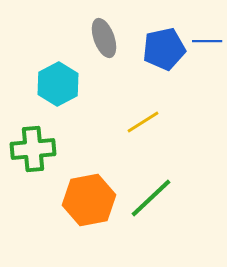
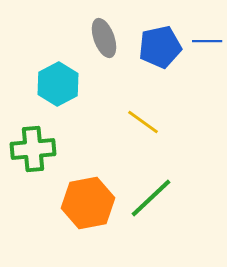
blue pentagon: moved 4 px left, 2 px up
yellow line: rotated 68 degrees clockwise
orange hexagon: moved 1 px left, 3 px down
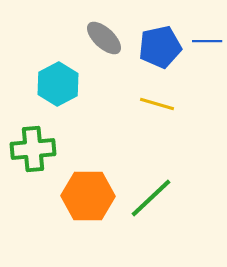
gray ellipse: rotated 27 degrees counterclockwise
yellow line: moved 14 px right, 18 px up; rotated 20 degrees counterclockwise
orange hexagon: moved 7 px up; rotated 12 degrees clockwise
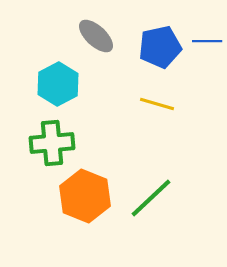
gray ellipse: moved 8 px left, 2 px up
green cross: moved 19 px right, 6 px up
orange hexagon: moved 3 px left; rotated 21 degrees clockwise
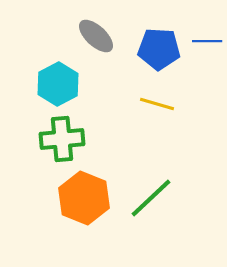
blue pentagon: moved 1 px left, 2 px down; rotated 15 degrees clockwise
green cross: moved 10 px right, 4 px up
orange hexagon: moved 1 px left, 2 px down
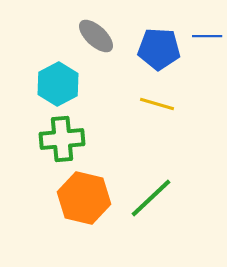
blue line: moved 5 px up
orange hexagon: rotated 9 degrees counterclockwise
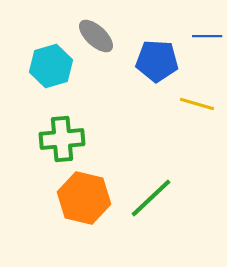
blue pentagon: moved 2 px left, 12 px down
cyan hexagon: moved 7 px left, 18 px up; rotated 12 degrees clockwise
yellow line: moved 40 px right
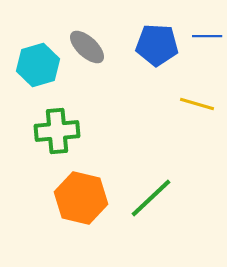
gray ellipse: moved 9 px left, 11 px down
blue pentagon: moved 16 px up
cyan hexagon: moved 13 px left, 1 px up
green cross: moved 5 px left, 8 px up
orange hexagon: moved 3 px left
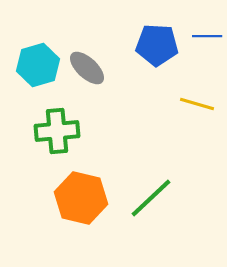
gray ellipse: moved 21 px down
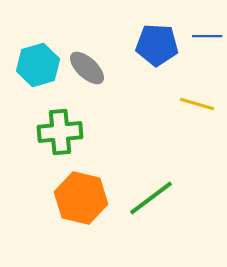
green cross: moved 3 px right, 1 px down
green line: rotated 6 degrees clockwise
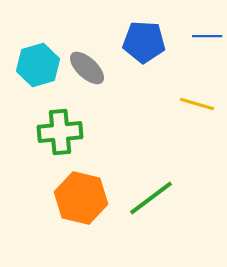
blue pentagon: moved 13 px left, 3 px up
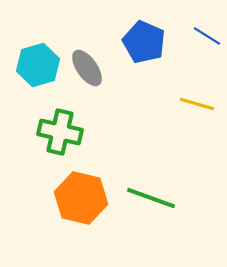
blue line: rotated 32 degrees clockwise
blue pentagon: rotated 21 degrees clockwise
gray ellipse: rotated 12 degrees clockwise
green cross: rotated 18 degrees clockwise
green line: rotated 57 degrees clockwise
